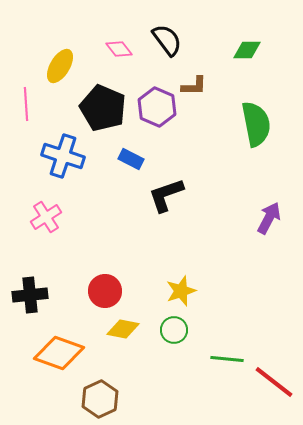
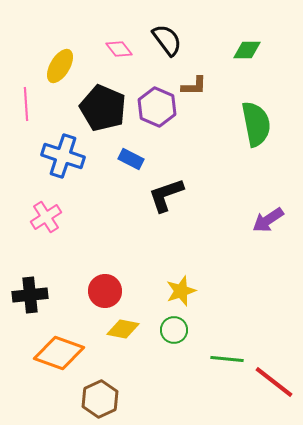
purple arrow: moved 1 px left, 2 px down; rotated 152 degrees counterclockwise
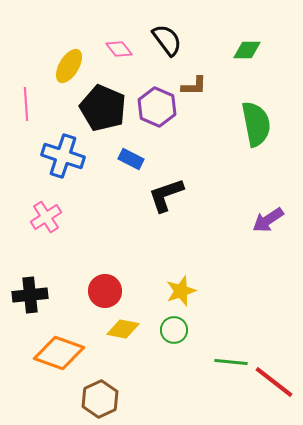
yellow ellipse: moved 9 px right
green line: moved 4 px right, 3 px down
